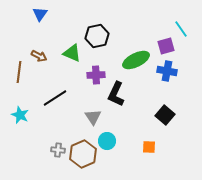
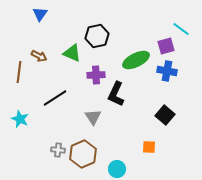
cyan line: rotated 18 degrees counterclockwise
cyan star: moved 4 px down
cyan circle: moved 10 px right, 28 px down
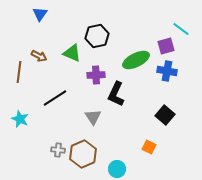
orange square: rotated 24 degrees clockwise
